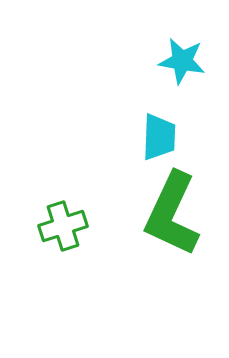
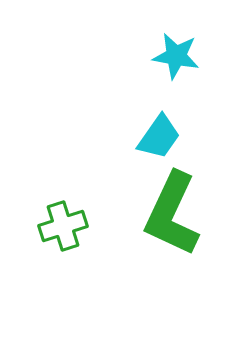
cyan star: moved 6 px left, 5 px up
cyan trapezoid: rotated 33 degrees clockwise
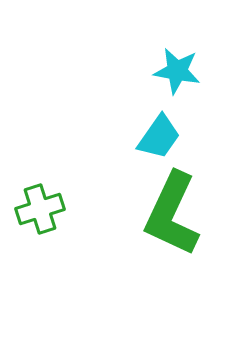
cyan star: moved 1 px right, 15 px down
green cross: moved 23 px left, 17 px up
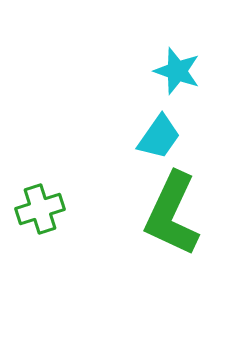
cyan star: rotated 9 degrees clockwise
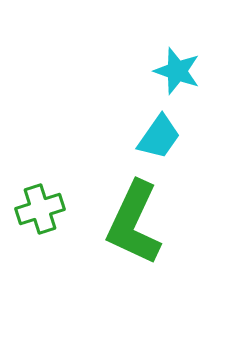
green L-shape: moved 38 px left, 9 px down
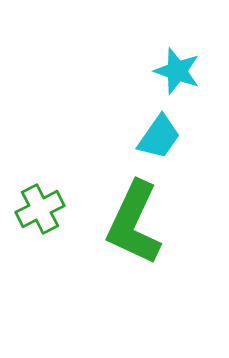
green cross: rotated 9 degrees counterclockwise
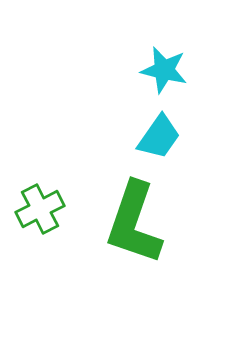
cyan star: moved 13 px left, 1 px up; rotated 6 degrees counterclockwise
green L-shape: rotated 6 degrees counterclockwise
